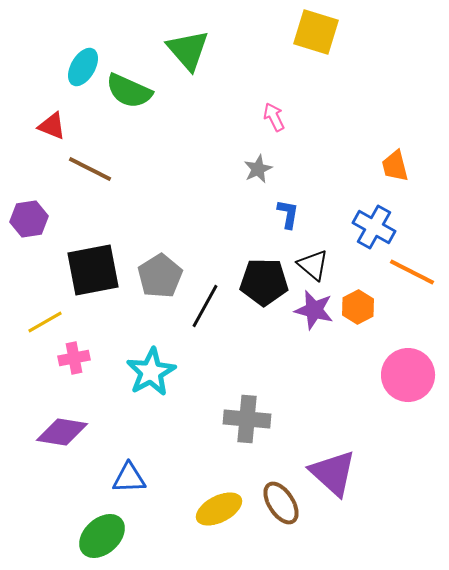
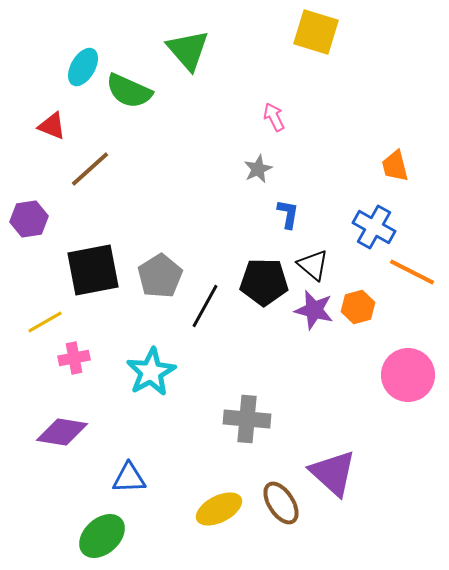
brown line: rotated 69 degrees counterclockwise
orange hexagon: rotated 12 degrees clockwise
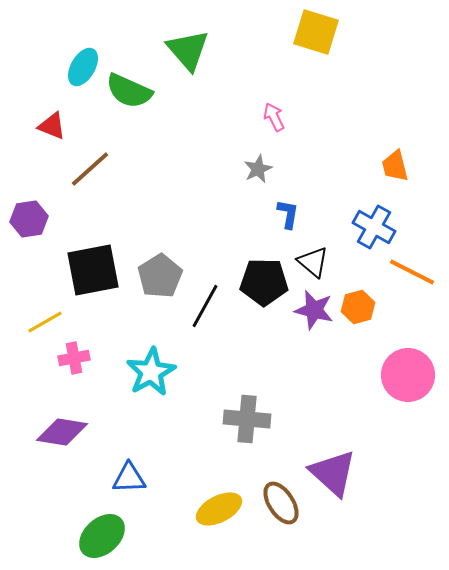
black triangle: moved 3 px up
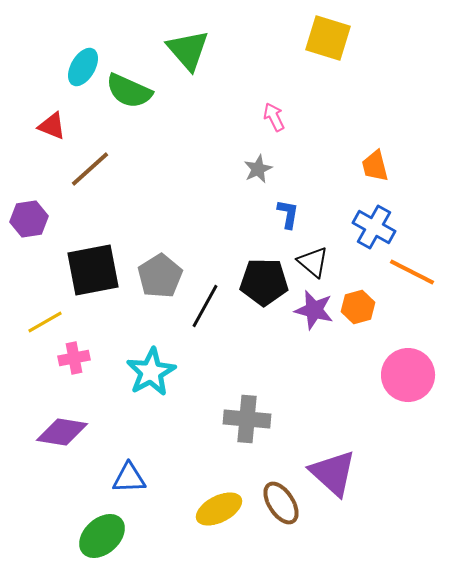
yellow square: moved 12 px right, 6 px down
orange trapezoid: moved 20 px left
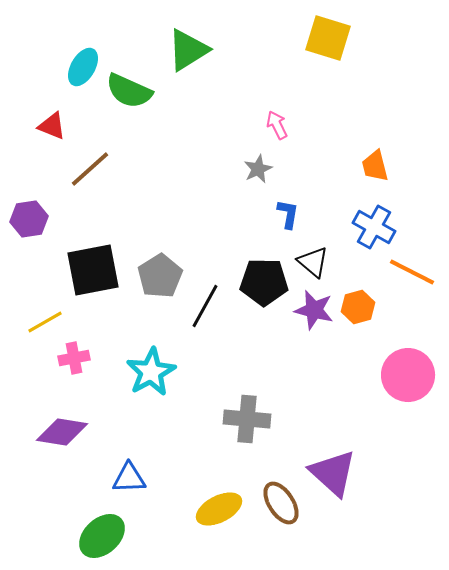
green triangle: rotated 39 degrees clockwise
pink arrow: moved 3 px right, 8 px down
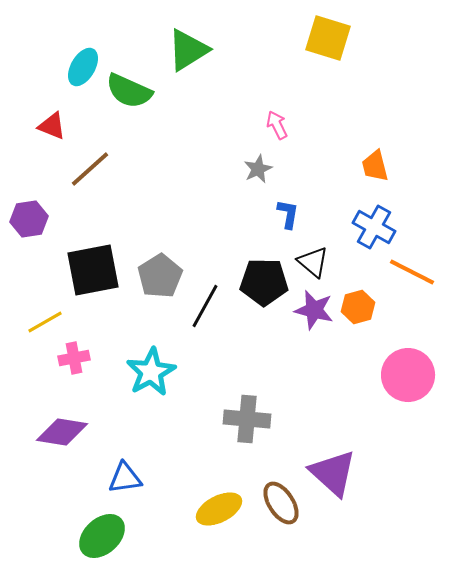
blue triangle: moved 4 px left; rotated 6 degrees counterclockwise
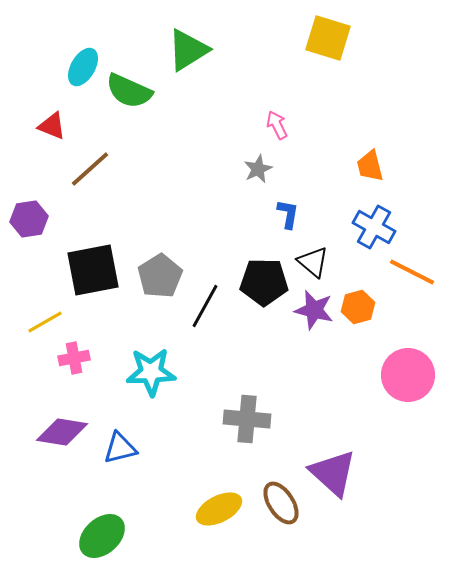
orange trapezoid: moved 5 px left
cyan star: rotated 27 degrees clockwise
blue triangle: moved 5 px left, 30 px up; rotated 6 degrees counterclockwise
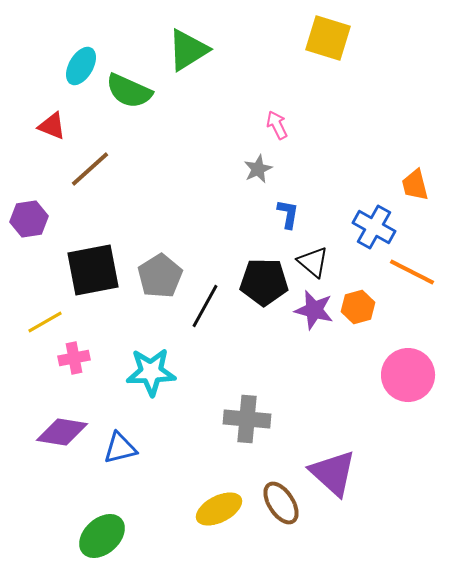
cyan ellipse: moved 2 px left, 1 px up
orange trapezoid: moved 45 px right, 19 px down
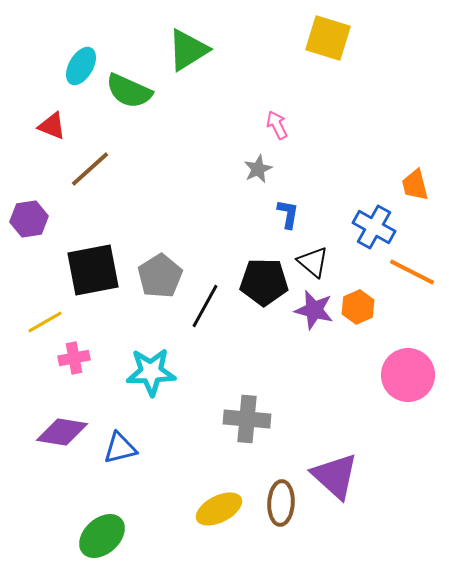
orange hexagon: rotated 8 degrees counterclockwise
purple triangle: moved 2 px right, 3 px down
brown ellipse: rotated 36 degrees clockwise
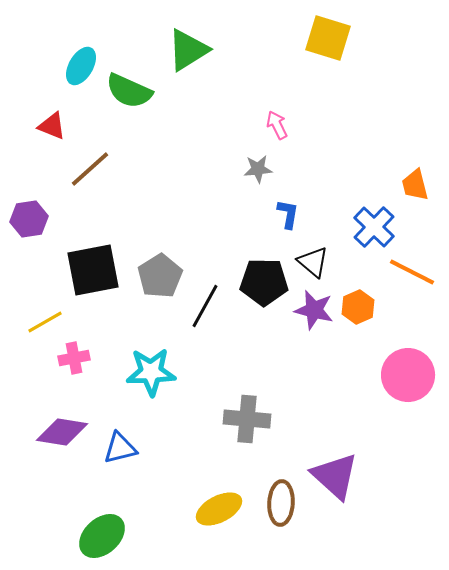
gray star: rotated 20 degrees clockwise
blue cross: rotated 15 degrees clockwise
